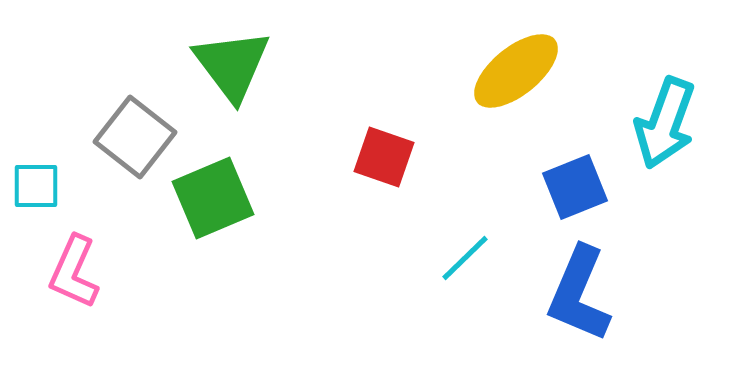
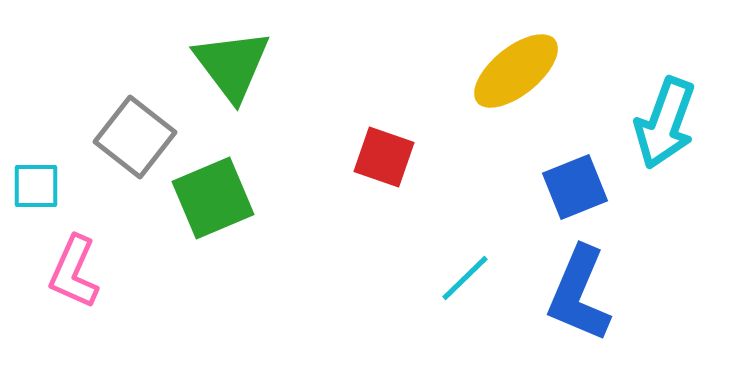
cyan line: moved 20 px down
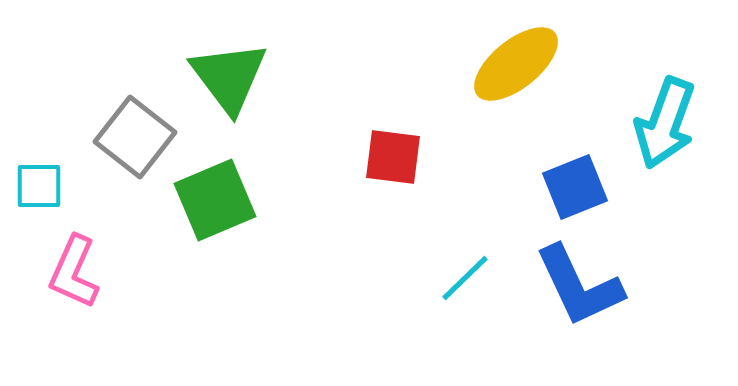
green triangle: moved 3 px left, 12 px down
yellow ellipse: moved 7 px up
red square: moved 9 px right; rotated 12 degrees counterclockwise
cyan square: moved 3 px right
green square: moved 2 px right, 2 px down
blue L-shape: moved 8 px up; rotated 48 degrees counterclockwise
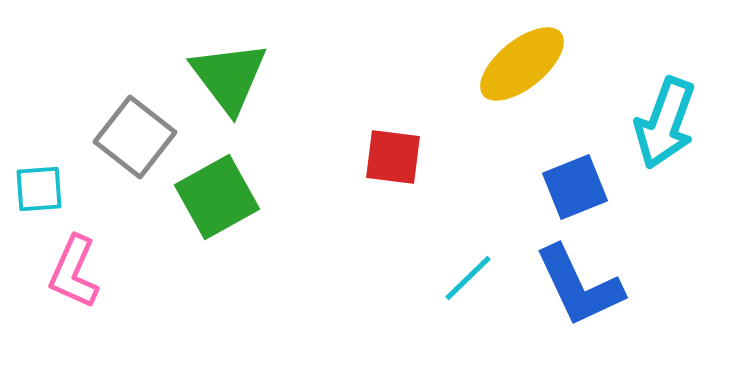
yellow ellipse: moved 6 px right
cyan square: moved 3 px down; rotated 4 degrees counterclockwise
green square: moved 2 px right, 3 px up; rotated 6 degrees counterclockwise
cyan line: moved 3 px right
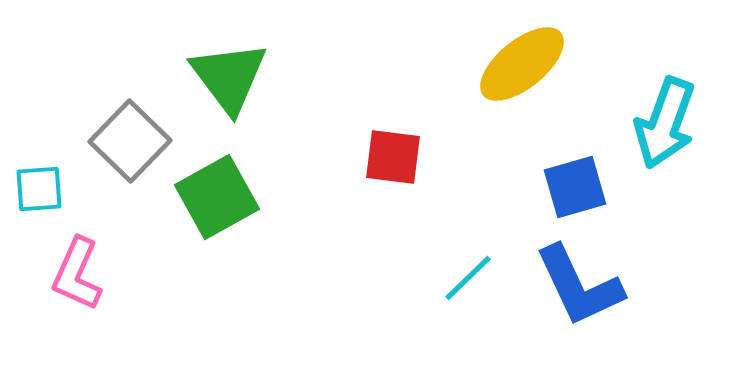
gray square: moved 5 px left, 4 px down; rotated 6 degrees clockwise
blue square: rotated 6 degrees clockwise
pink L-shape: moved 3 px right, 2 px down
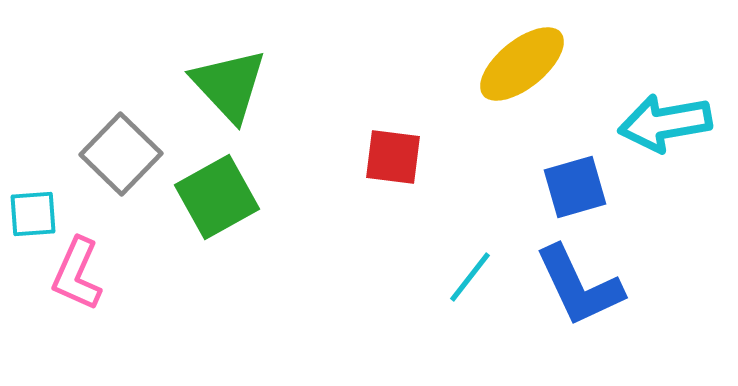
green triangle: moved 8 px down; rotated 6 degrees counterclockwise
cyan arrow: rotated 60 degrees clockwise
gray square: moved 9 px left, 13 px down
cyan square: moved 6 px left, 25 px down
cyan line: moved 2 px right, 1 px up; rotated 8 degrees counterclockwise
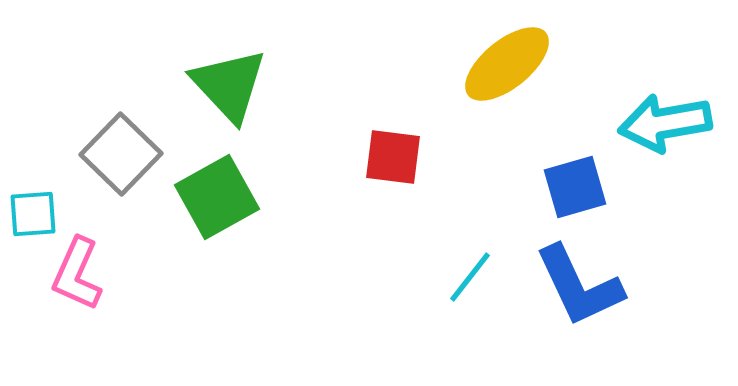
yellow ellipse: moved 15 px left
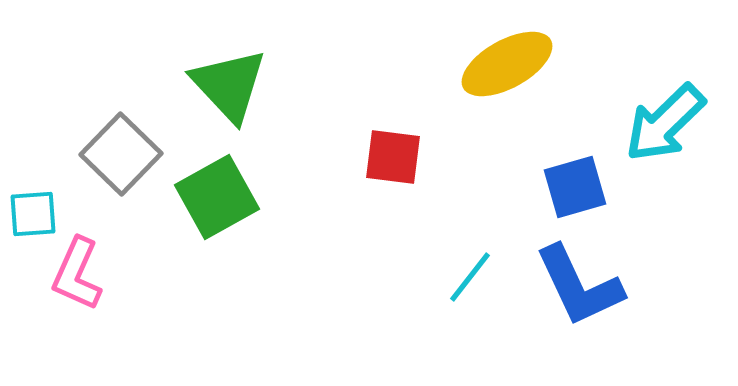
yellow ellipse: rotated 10 degrees clockwise
cyan arrow: rotated 34 degrees counterclockwise
